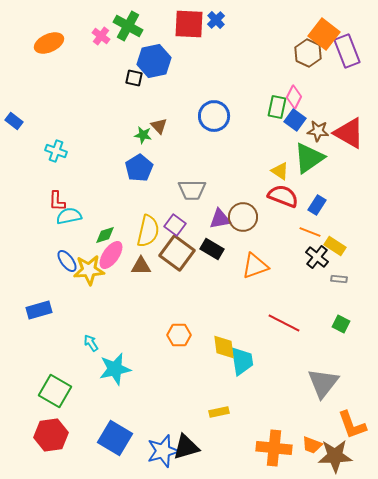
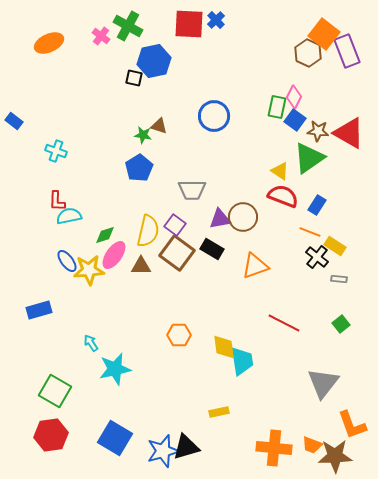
brown triangle at (159, 126): rotated 30 degrees counterclockwise
pink ellipse at (111, 255): moved 3 px right
green square at (341, 324): rotated 24 degrees clockwise
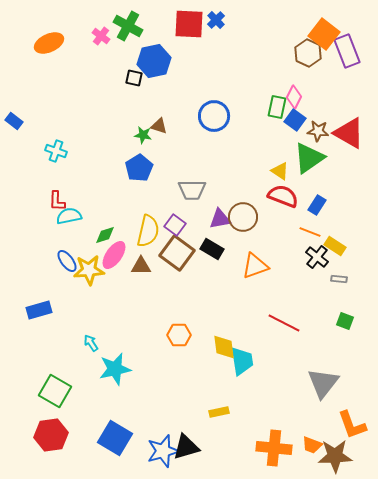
green square at (341, 324): moved 4 px right, 3 px up; rotated 30 degrees counterclockwise
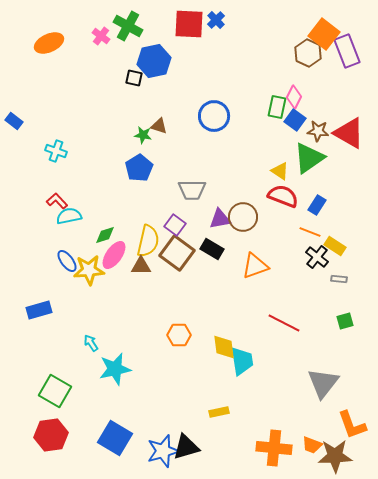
red L-shape at (57, 201): rotated 135 degrees clockwise
yellow semicircle at (148, 231): moved 10 px down
green square at (345, 321): rotated 36 degrees counterclockwise
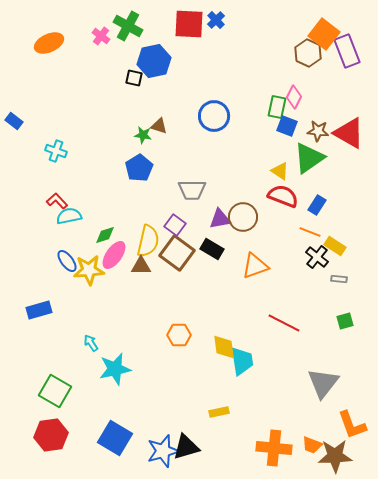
blue square at (295, 120): moved 8 px left, 6 px down; rotated 15 degrees counterclockwise
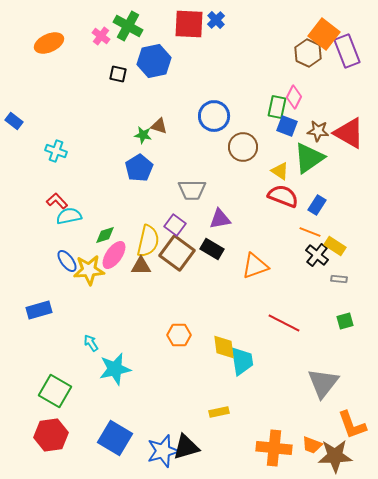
black square at (134, 78): moved 16 px left, 4 px up
brown circle at (243, 217): moved 70 px up
black cross at (317, 257): moved 2 px up
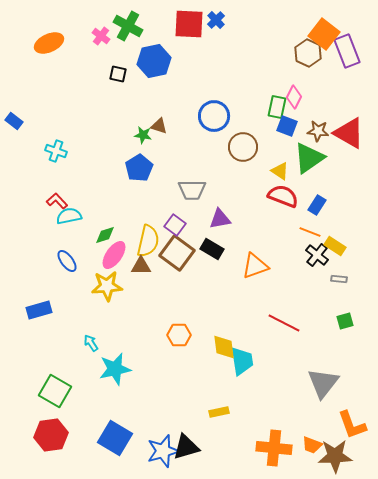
yellow star at (89, 270): moved 18 px right, 16 px down
